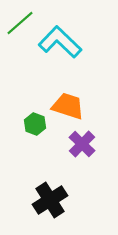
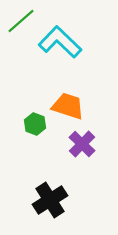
green line: moved 1 px right, 2 px up
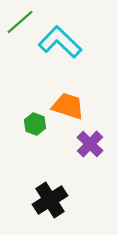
green line: moved 1 px left, 1 px down
purple cross: moved 8 px right
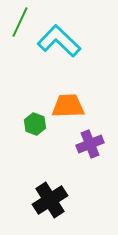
green line: rotated 24 degrees counterclockwise
cyan L-shape: moved 1 px left, 1 px up
orange trapezoid: rotated 20 degrees counterclockwise
purple cross: rotated 24 degrees clockwise
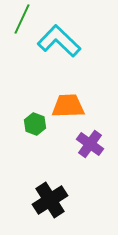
green line: moved 2 px right, 3 px up
purple cross: rotated 32 degrees counterclockwise
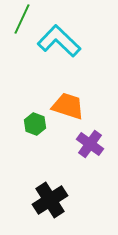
orange trapezoid: rotated 20 degrees clockwise
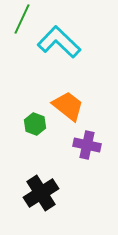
cyan L-shape: moved 1 px down
orange trapezoid: rotated 20 degrees clockwise
purple cross: moved 3 px left, 1 px down; rotated 24 degrees counterclockwise
black cross: moved 9 px left, 7 px up
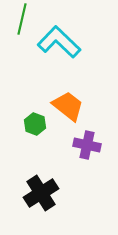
green line: rotated 12 degrees counterclockwise
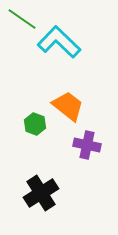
green line: rotated 68 degrees counterclockwise
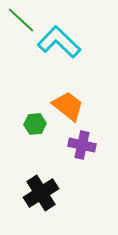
green line: moved 1 px left, 1 px down; rotated 8 degrees clockwise
green hexagon: rotated 25 degrees counterclockwise
purple cross: moved 5 px left
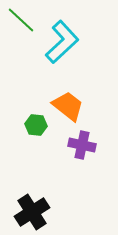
cyan L-shape: moved 3 px right; rotated 93 degrees clockwise
green hexagon: moved 1 px right, 1 px down; rotated 10 degrees clockwise
black cross: moved 9 px left, 19 px down
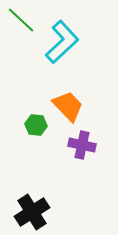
orange trapezoid: rotated 8 degrees clockwise
